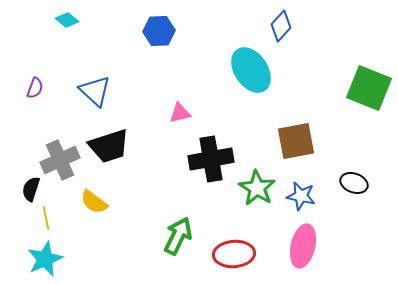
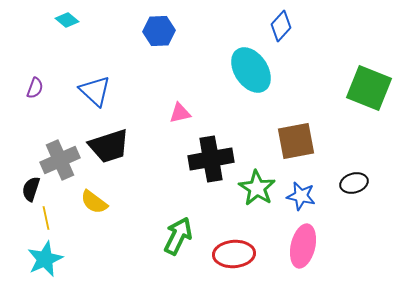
black ellipse: rotated 36 degrees counterclockwise
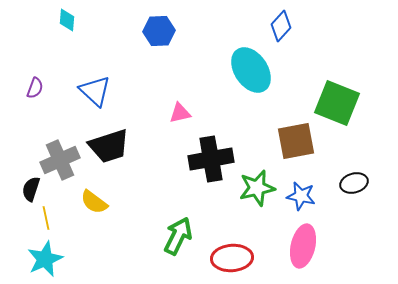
cyan diamond: rotated 55 degrees clockwise
green square: moved 32 px left, 15 px down
green star: rotated 27 degrees clockwise
red ellipse: moved 2 px left, 4 px down
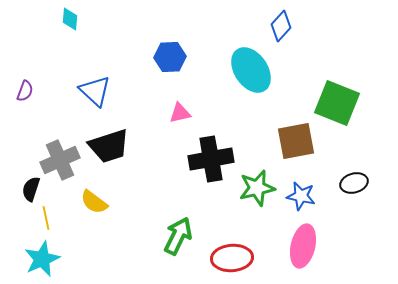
cyan diamond: moved 3 px right, 1 px up
blue hexagon: moved 11 px right, 26 px down
purple semicircle: moved 10 px left, 3 px down
cyan star: moved 3 px left
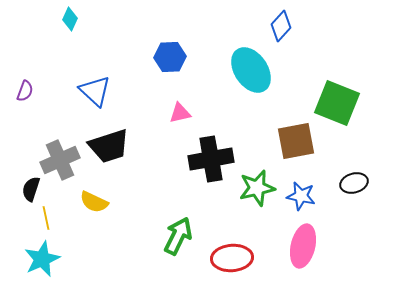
cyan diamond: rotated 20 degrees clockwise
yellow semicircle: rotated 12 degrees counterclockwise
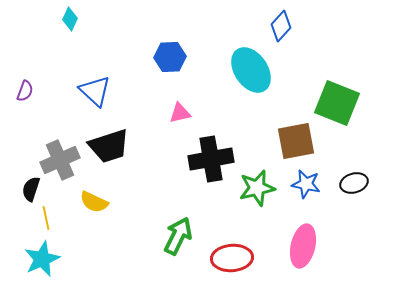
blue star: moved 5 px right, 12 px up
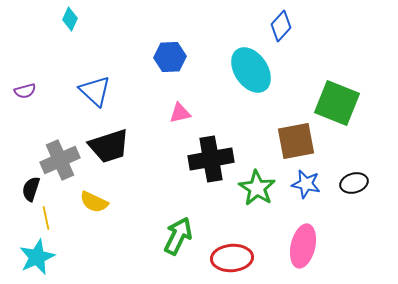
purple semicircle: rotated 55 degrees clockwise
green star: rotated 27 degrees counterclockwise
cyan star: moved 5 px left, 2 px up
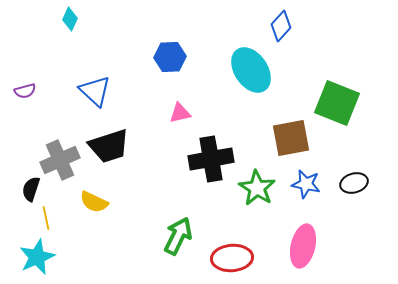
brown square: moved 5 px left, 3 px up
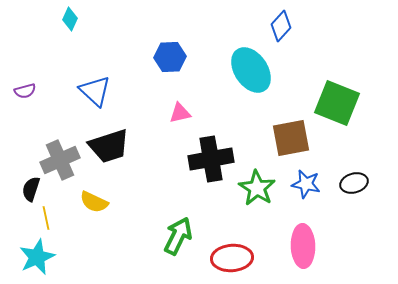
pink ellipse: rotated 15 degrees counterclockwise
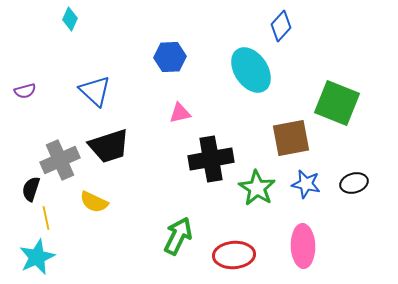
red ellipse: moved 2 px right, 3 px up
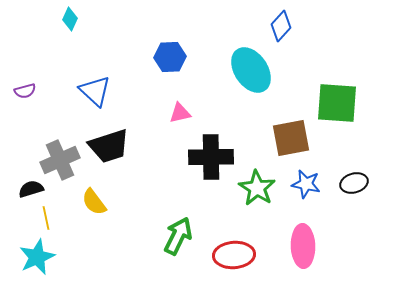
green square: rotated 18 degrees counterclockwise
black cross: moved 2 px up; rotated 9 degrees clockwise
black semicircle: rotated 55 degrees clockwise
yellow semicircle: rotated 28 degrees clockwise
